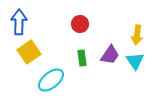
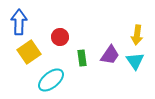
red circle: moved 20 px left, 13 px down
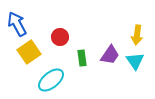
blue arrow: moved 2 px left, 2 px down; rotated 30 degrees counterclockwise
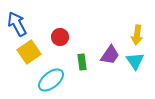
green rectangle: moved 4 px down
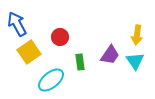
green rectangle: moved 2 px left
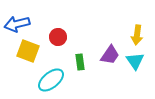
blue arrow: rotated 75 degrees counterclockwise
red circle: moved 2 px left
yellow square: moved 1 px left, 1 px up; rotated 35 degrees counterclockwise
